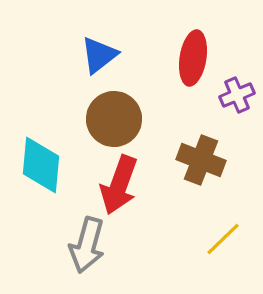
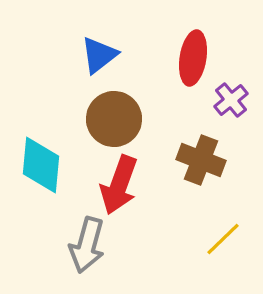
purple cross: moved 6 px left, 5 px down; rotated 16 degrees counterclockwise
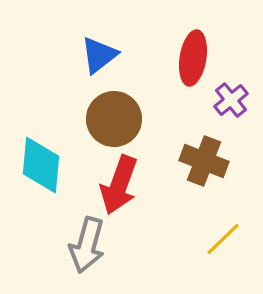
brown cross: moved 3 px right, 1 px down
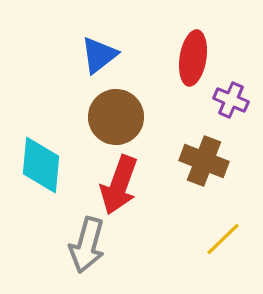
purple cross: rotated 28 degrees counterclockwise
brown circle: moved 2 px right, 2 px up
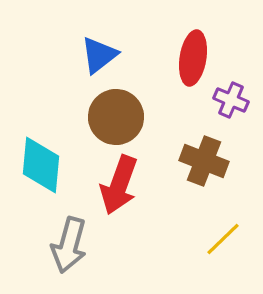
gray arrow: moved 18 px left
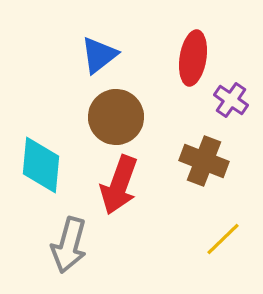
purple cross: rotated 12 degrees clockwise
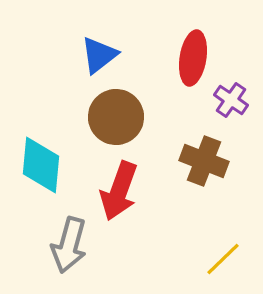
red arrow: moved 6 px down
yellow line: moved 20 px down
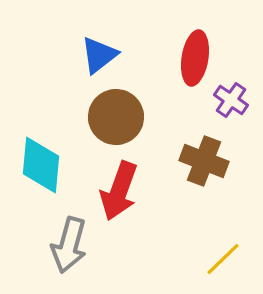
red ellipse: moved 2 px right
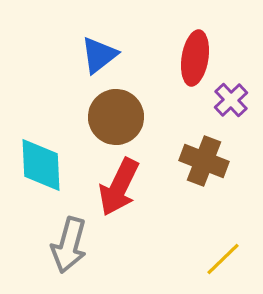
purple cross: rotated 12 degrees clockwise
cyan diamond: rotated 8 degrees counterclockwise
red arrow: moved 4 px up; rotated 6 degrees clockwise
